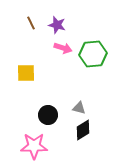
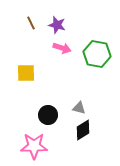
pink arrow: moved 1 px left
green hexagon: moved 4 px right; rotated 16 degrees clockwise
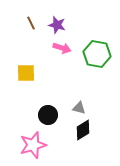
pink star: moved 1 px left, 1 px up; rotated 16 degrees counterclockwise
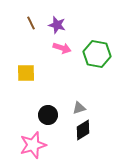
gray triangle: rotated 32 degrees counterclockwise
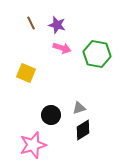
yellow square: rotated 24 degrees clockwise
black circle: moved 3 px right
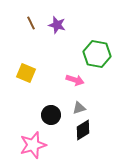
pink arrow: moved 13 px right, 32 px down
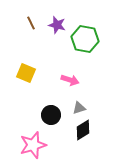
green hexagon: moved 12 px left, 15 px up
pink arrow: moved 5 px left
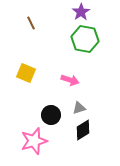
purple star: moved 24 px right, 13 px up; rotated 24 degrees clockwise
pink star: moved 1 px right, 4 px up
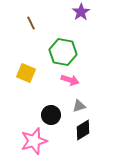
green hexagon: moved 22 px left, 13 px down
gray triangle: moved 2 px up
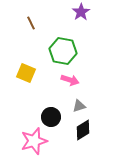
green hexagon: moved 1 px up
black circle: moved 2 px down
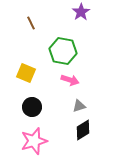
black circle: moved 19 px left, 10 px up
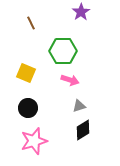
green hexagon: rotated 12 degrees counterclockwise
black circle: moved 4 px left, 1 px down
